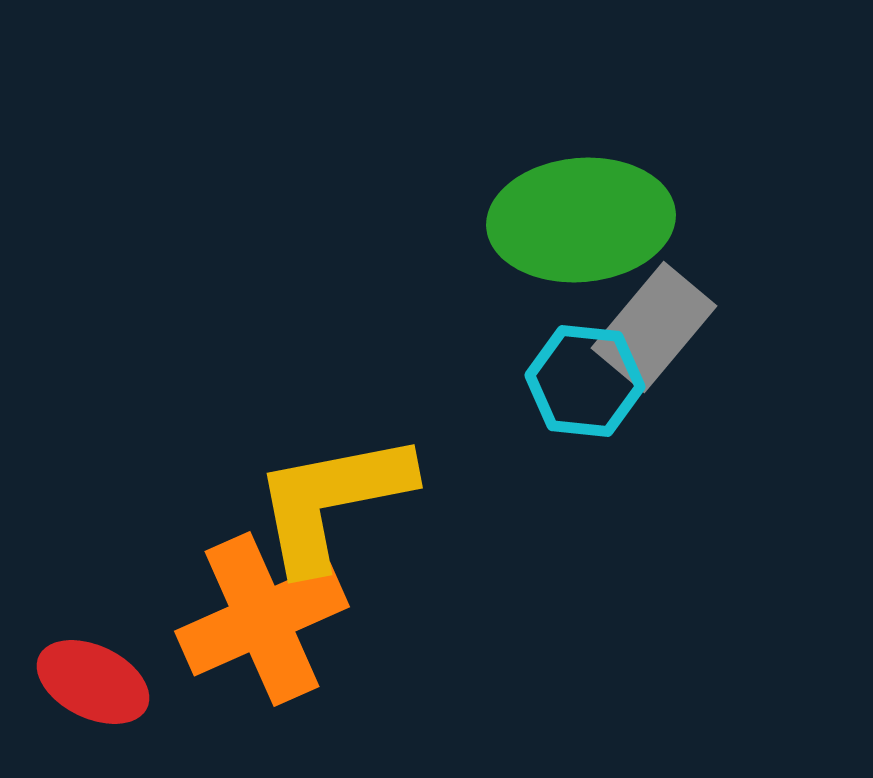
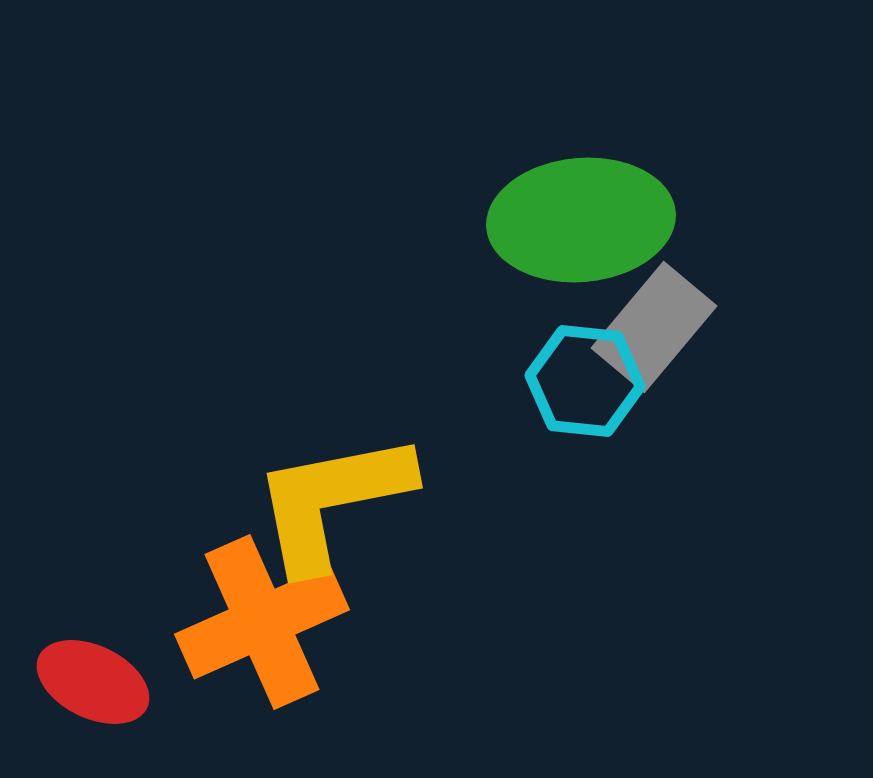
orange cross: moved 3 px down
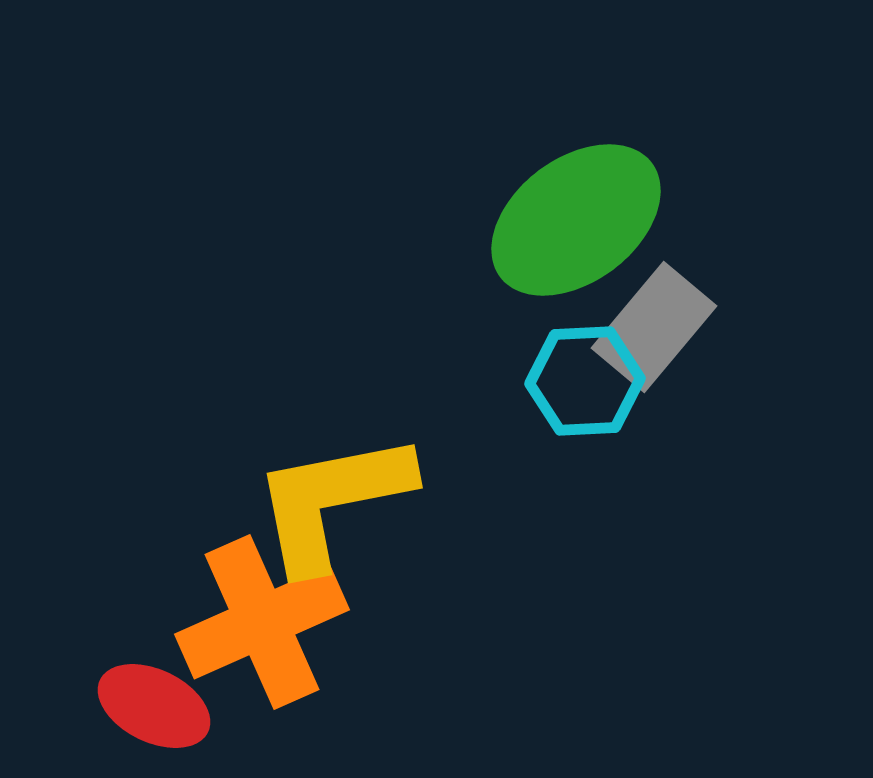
green ellipse: moved 5 px left; rotated 32 degrees counterclockwise
cyan hexagon: rotated 9 degrees counterclockwise
red ellipse: moved 61 px right, 24 px down
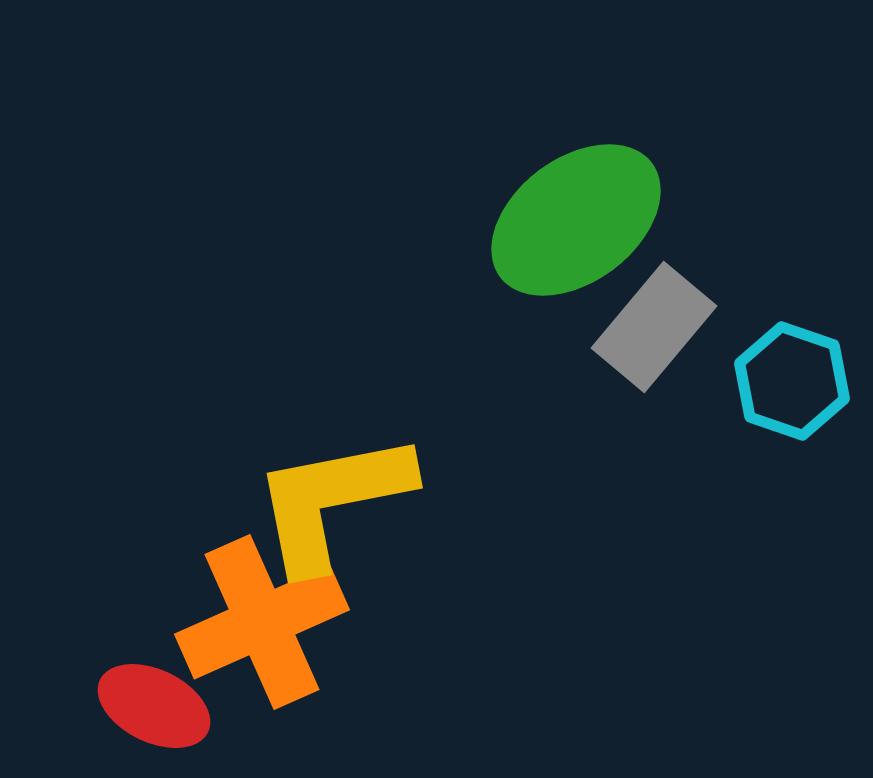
cyan hexagon: moved 207 px right; rotated 22 degrees clockwise
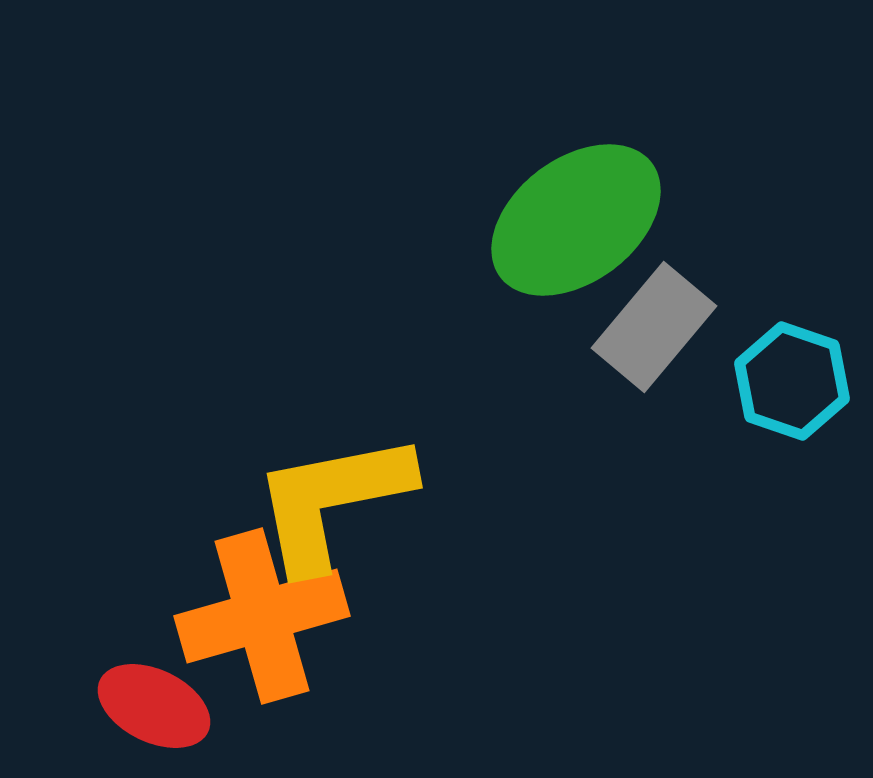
orange cross: moved 6 px up; rotated 8 degrees clockwise
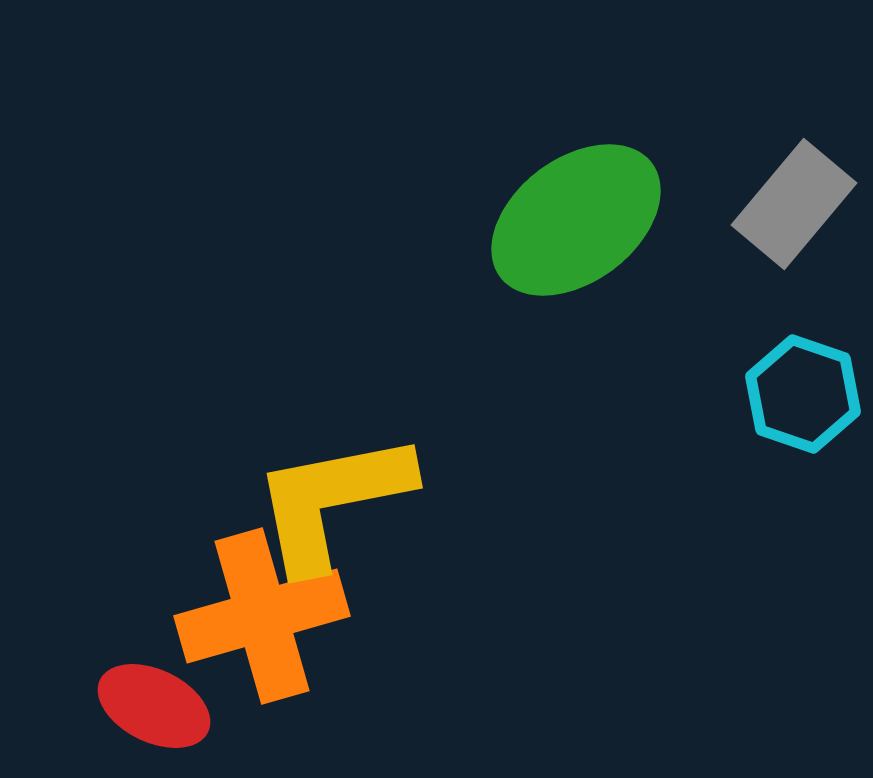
gray rectangle: moved 140 px right, 123 px up
cyan hexagon: moved 11 px right, 13 px down
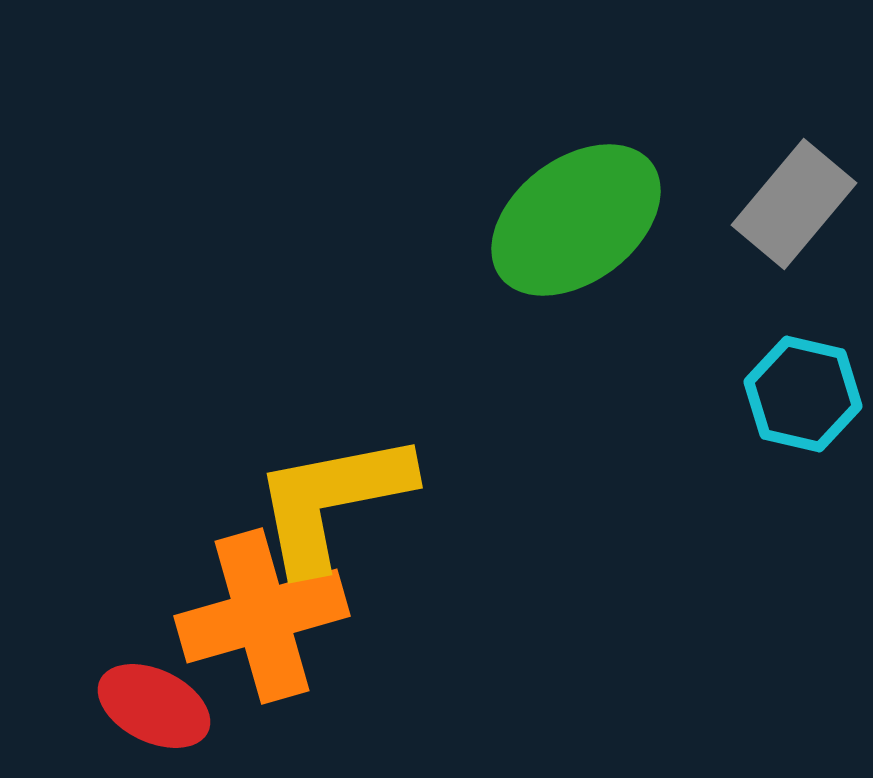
cyan hexagon: rotated 6 degrees counterclockwise
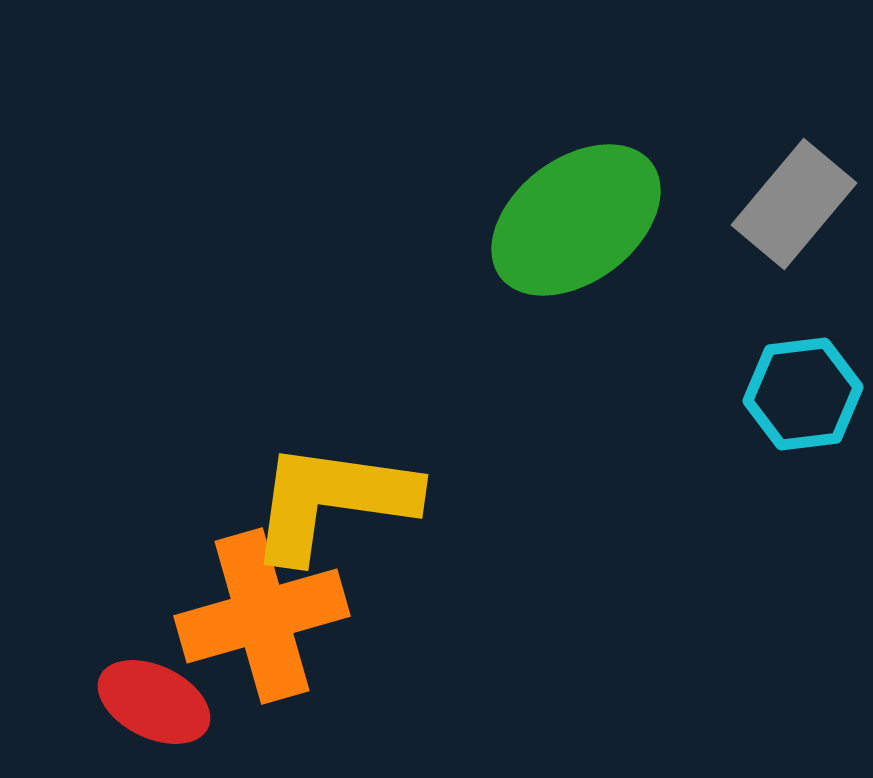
cyan hexagon: rotated 20 degrees counterclockwise
yellow L-shape: rotated 19 degrees clockwise
red ellipse: moved 4 px up
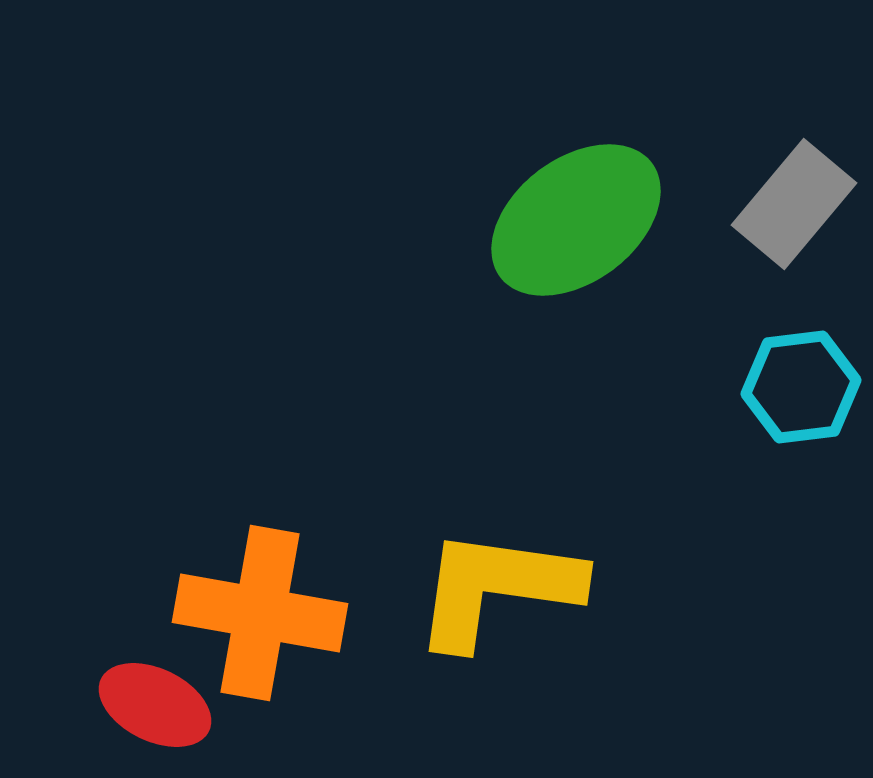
cyan hexagon: moved 2 px left, 7 px up
yellow L-shape: moved 165 px right, 87 px down
orange cross: moved 2 px left, 3 px up; rotated 26 degrees clockwise
red ellipse: moved 1 px right, 3 px down
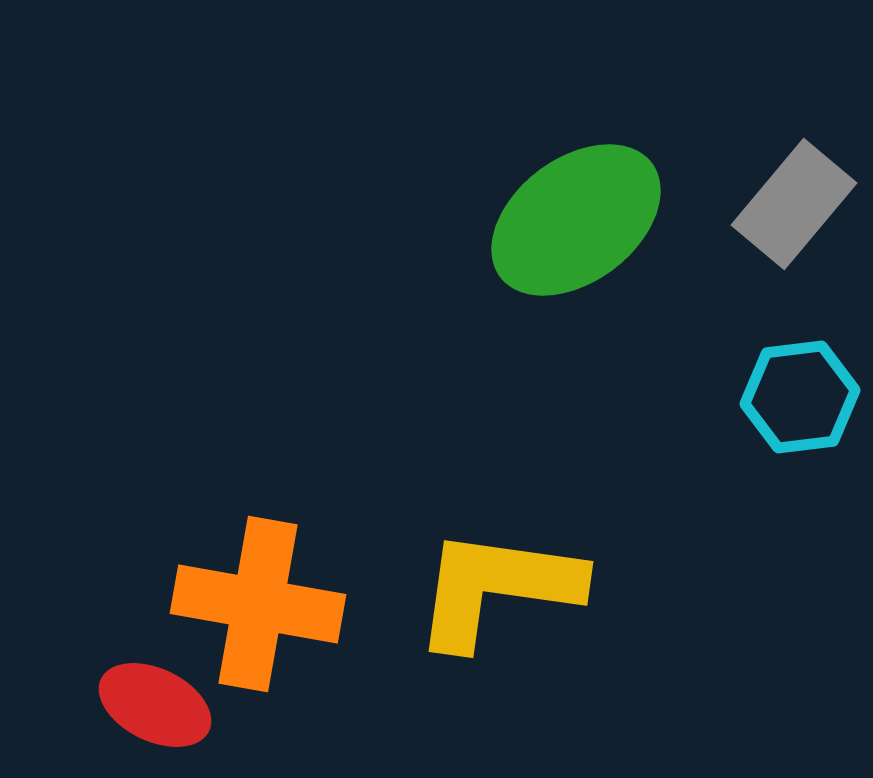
cyan hexagon: moved 1 px left, 10 px down
orange cross: moved 2 px left, 9 px up
